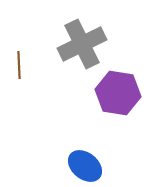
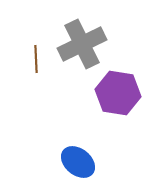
brown line: moved 17 px right, 6 px up
blue ellipse: moved 7 px left, 4 px up
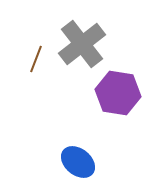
gray cross: rotated 12 degrees counterclockwise
brown line: rotated 24 degrees clockwise
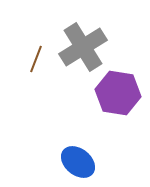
gray cross: moved 1 px right, 3 px down; rotated 6 degrees clockwise
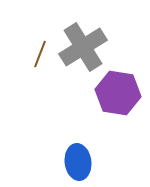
brown line: moved 4 px right, 5 px up
blue ellipse: rotated 44 degrees clockwise
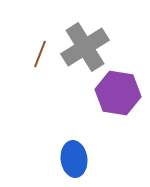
gray cross: moved 2 px right
blue ellipse: moved 4 px left, 3 px up
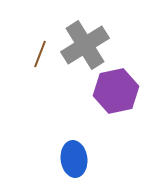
gray cross: moved 2 px up
purple hexagon: moved 2 px left, 2 px up; rotated 21 degrees counterclockwise
